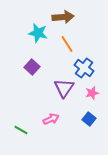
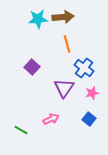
cyan star: moved 14 px up; rotated 18 degrees counterclockwise
orange line: rotated 18 degrees clockwise
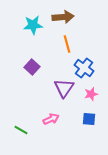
cyan star: moved 5 px left, 6 px down
pink star: moved 1 px left, 1 px down
blue square: rotated 32 degrees counterclockwise
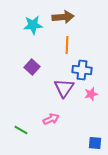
orange line: moved 1 px down; rotated 18 degrees clockwise
blue cross: moved 2 px left, 2 px down; rotated 30 degrees counterclockwise
blue square: moved 6 px right, 24 px down
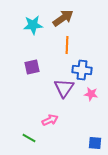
brown arrow: moved 1 px down; rotated 30 degrees counterclockwise
purple square: rotated 35 degrees clockwise
pink star: rotated 24 degrees clockwise
pink arrow: moved 1 px left, 1 px down
green line: moved 8 px right, 8 px down
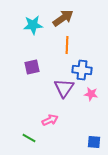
blue square: moved 1 px left, 1 px up
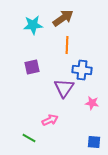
pink star: moved 1 px right, 9 px down
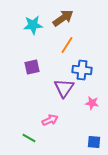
orange line: rotated 30 degrees clockwise
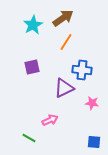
cyan star: rotated 24 degrees counterclockwise
orange line: moved 1 px left, 3 px up
purple triangle: rotated 30 degrees clockwise
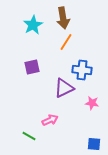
brown arrow: rotated 115 degrees clockwise
green line: moved 2 px up
blue square: moved 2 px down
